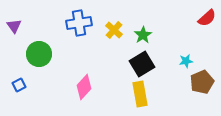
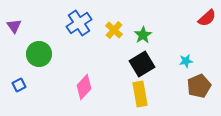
blue cross: rotated 25 degrees counterclockwise
brown pentagon: moved 3 px left, 4 px down
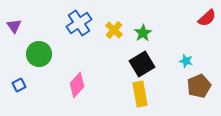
green star: moved 2 px up
cyan star: rotated 24 degrees clockwise
pink diamond: moved 7 px left, 2 px up
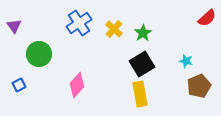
yellow cross: moved 1 px up
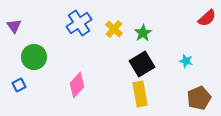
green circle: moved 5 px left, 3 px down
brown pentagon: moved 12 px down
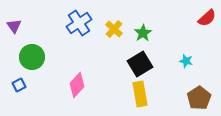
green circle: moved 2 px left
black square: moved 2 px left
brown pentagon: rotated 10 degrees counterclockwise
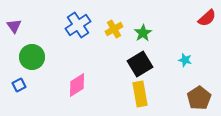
blue cross: moved 1 px left, 2 px down
yellow cross: rotated 18 degrees clockwise
cyan star: moved 1 px left, 1 px up
pink diamond: rotated 15 degrees clockwise
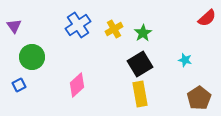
pink diamond: rotated 10 degrees counterclockwise
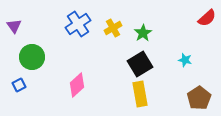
blue cross: moved 1 px up
yellow cross: moved 1 px left, 1 px up
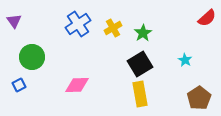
purple triangle: moved 5 px up
cyan star: rotated 16 degrees clockwise
pink diamond: rotated 40 degrees clockwise
